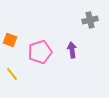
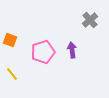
gray cross: rotated 28 degrees counterclockwise
pink pentagon: moved 3 px right
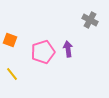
gray cross: rotated 21 degrees counterclockwise
purple arrow: moved 4 px left, 1 px up
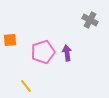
orange square: rotated 24 degrees counterclockwise
purple arrow: moved 1 px left, 4 px down
yellow line: moved 14 px right, 12 px down
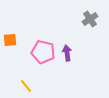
gray cross: moved 1 px up; rotated 28 degrees clockwise
pink pentagon: rotated 30 degrees clockwise
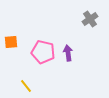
orange square: moved 1 px right, 2 px down
purple arrow: moved 1 px right
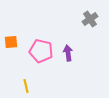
pink pentagon: moved 2 px left, 1 px up
yellow line: rotated 24 degrees clockwise
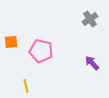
purple arrow: moved 24 px right, 10 px down; rotated 35 degrees counterclockwise
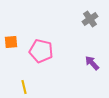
yellow line: moved 2 px left, 1 px down
